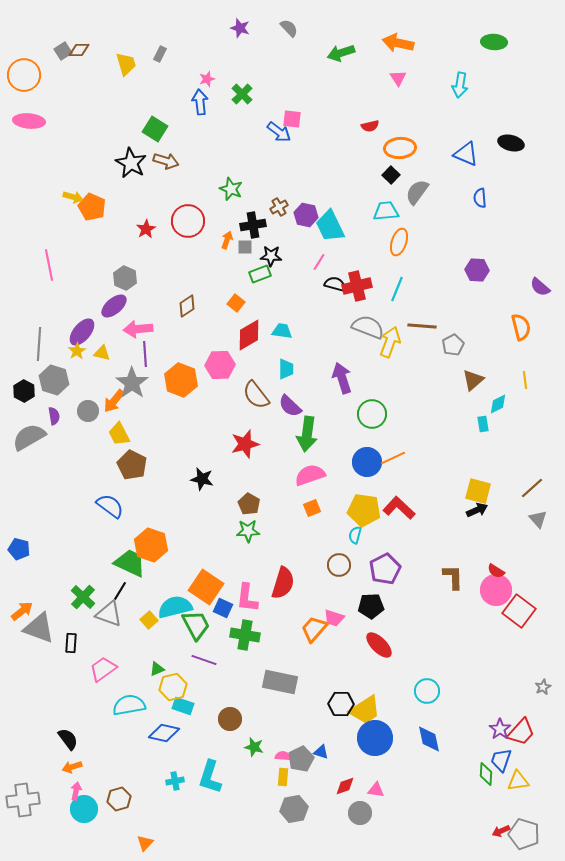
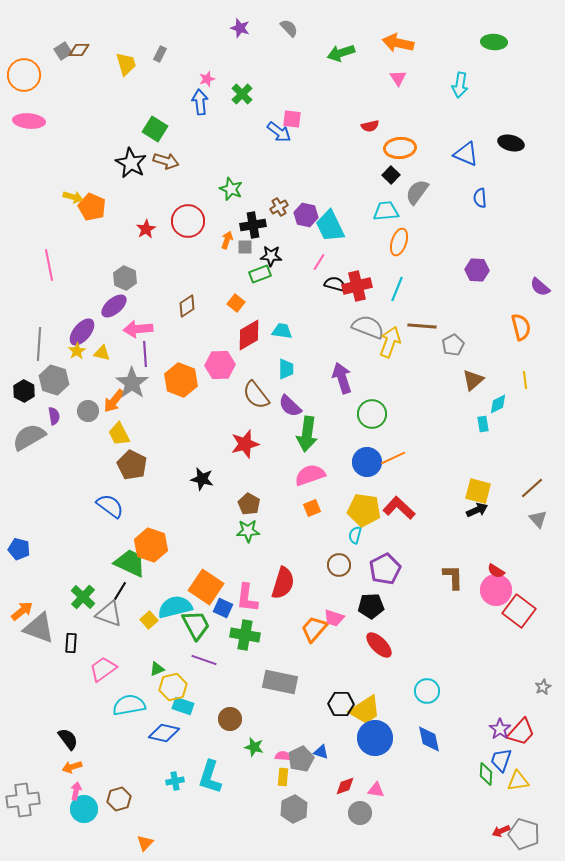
gray hexagon at (294, 809): rotated 16 degrees counterclockwise
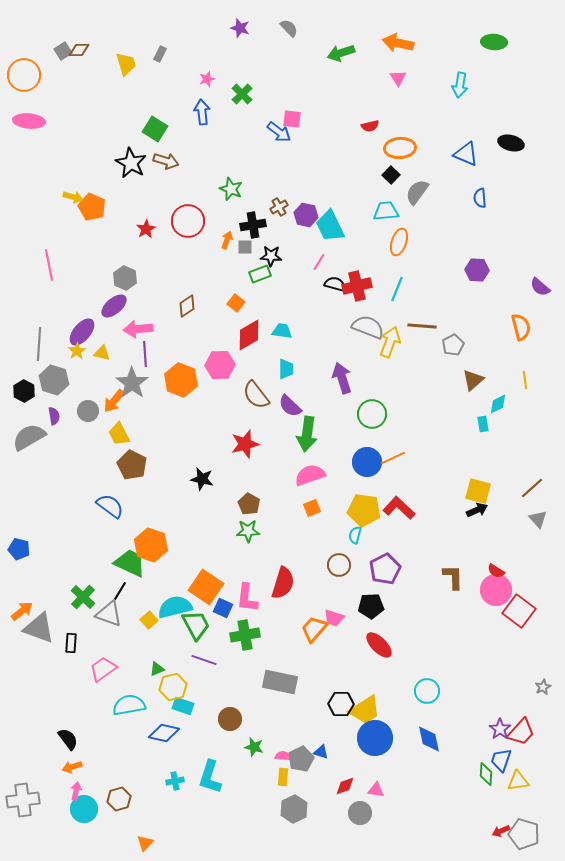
blue arrow at (200, 102): moved 2 px right, 10 px down
green cross at (245, 635): rotated 20 degrees counterclockwise
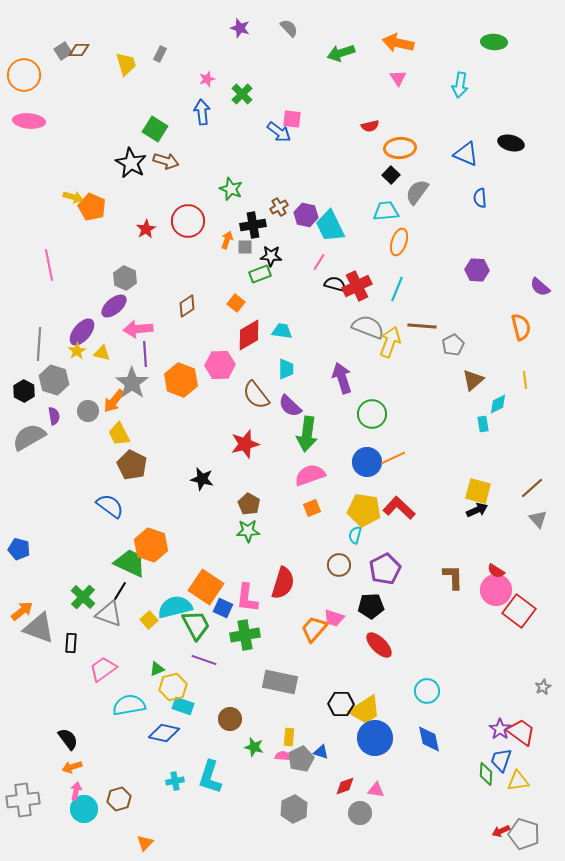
red cross at (357, 286): rotated 12 degrees counterclockwise
red trapezoid at (521, 732): rotated 96 degrees counterclockwise
yellow rectangle at (283, 777): moved 6 px right, 40 px up
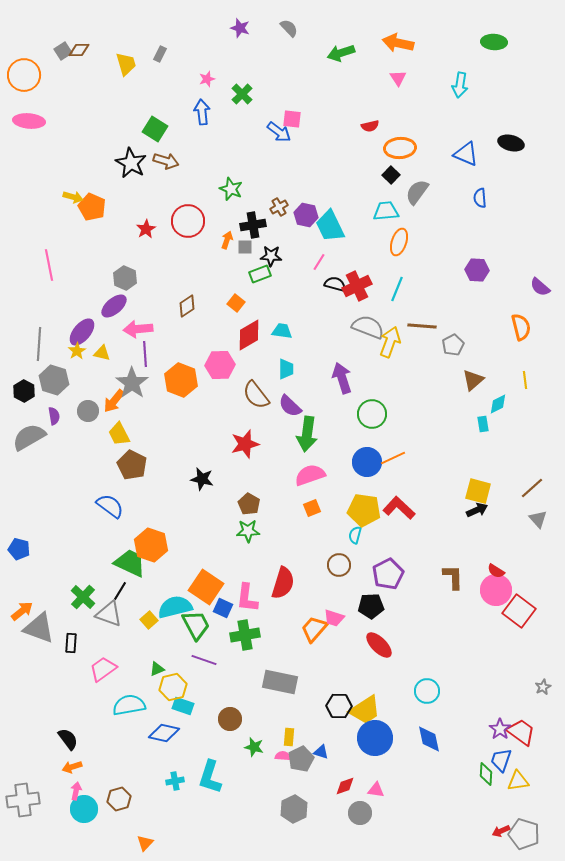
purple pentagon at (385, 569): moved 3 px right, 5 px down
black hexagon at (341, 704): moved 2 px left, 2 px down
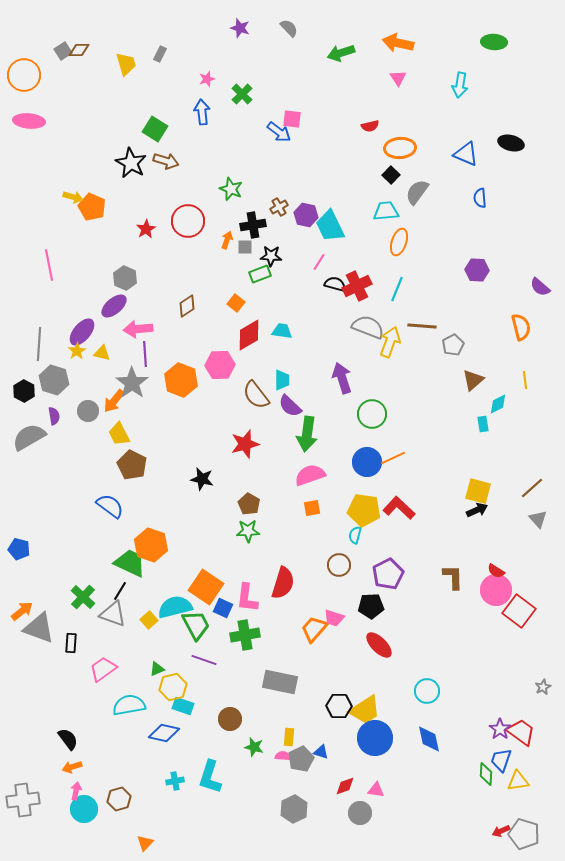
cyan trapezoid at (286, 369): moved 4 px left, 11 px down
orange square at (312, 508): rotated 12 degrees clockwise
gray triangle at (109, 614): moved 4 px right
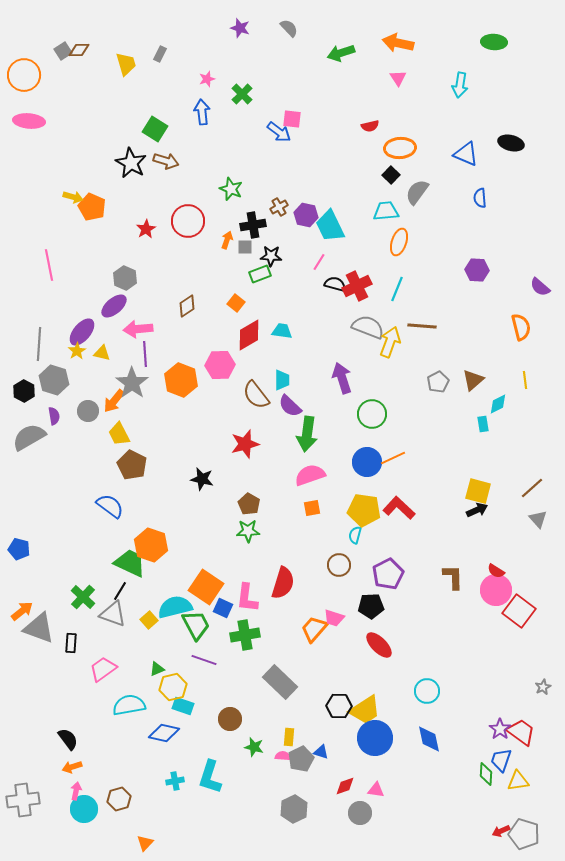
gray pentagon at (453, 345): moved 15 px left, 37 px down
gray rectangle at (280, 682): rotated 32 degrees clockwise
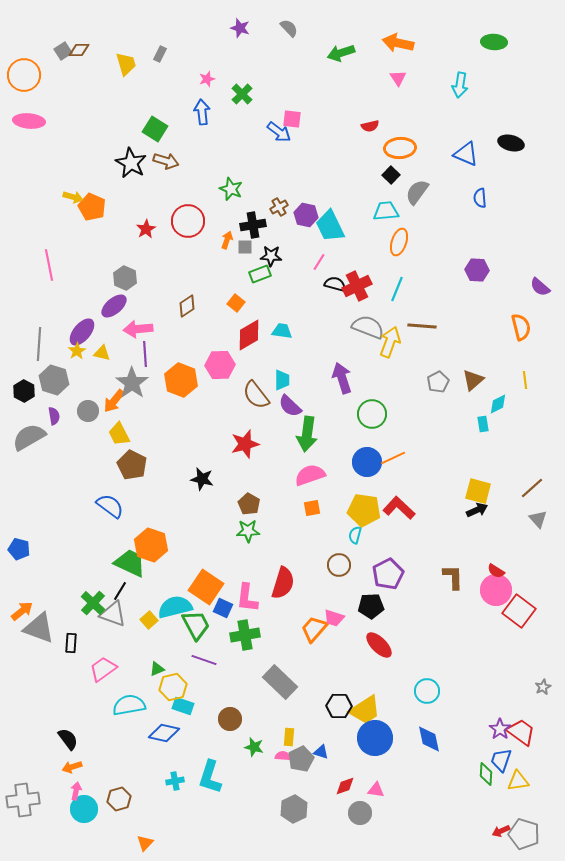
green cross at (83, 597): moved 10 px right, 6 px down
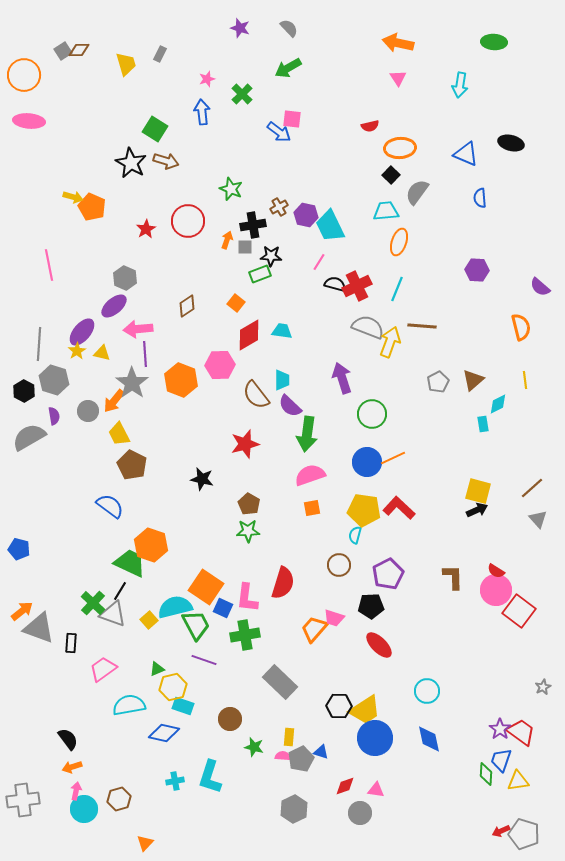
green arrow at (341, 53): moved 53 px left, 15 px down; rotated 12 degrees counterclockwise
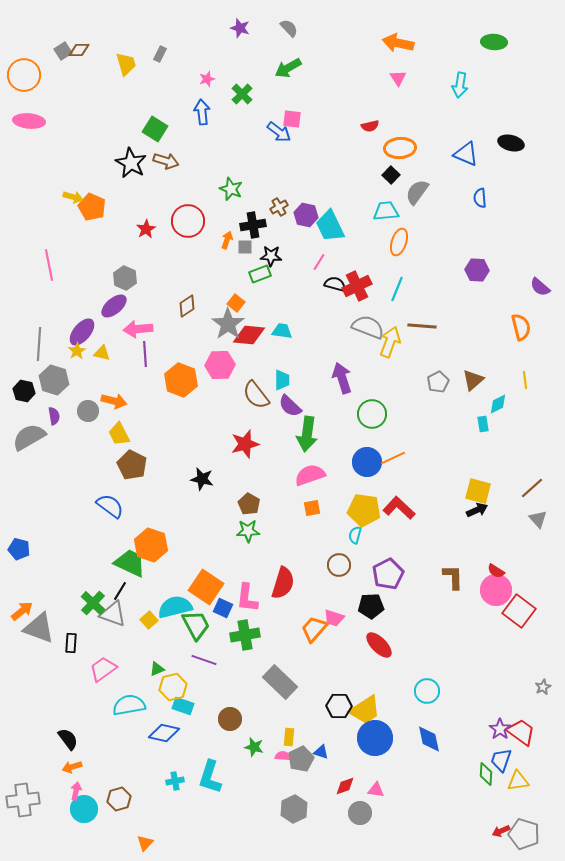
red diamond at (249, 335): rotated 36 degrees clockwise
gray star at (132, 383): moved 96 px right, 59 px up
black hexagon at (24, 391): rotated 15 degrees counterclockwise
orange arrow at (114, 401): rotated 115 degrees counterclockwise
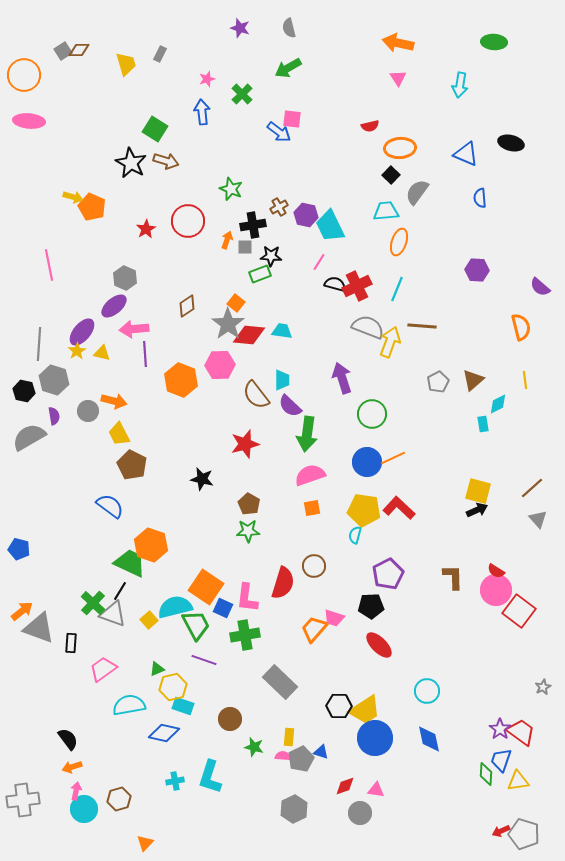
gray semicircle at (289, 28): rotated 150 degrees counterclockwise
pink arrow at (138, 329): moved 4 px left
brown circle at (339, 565): moved 25 px left, 1 px down
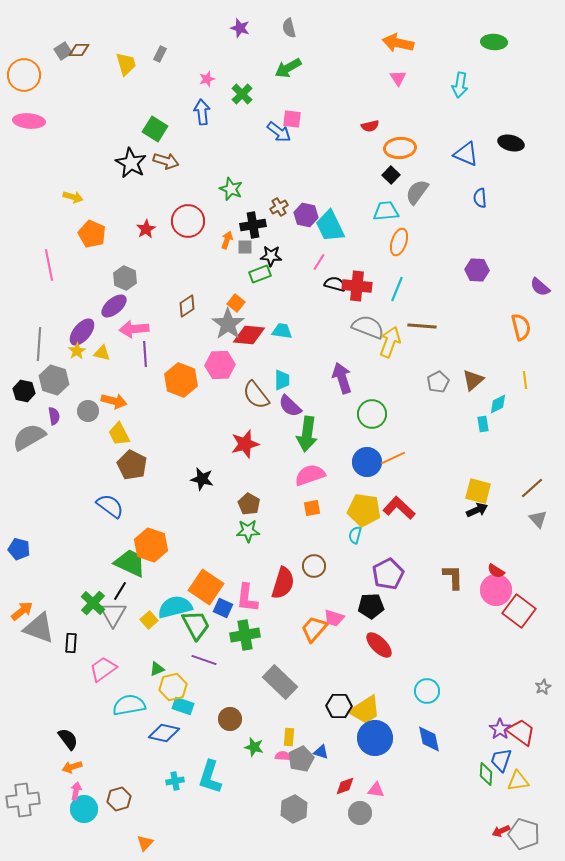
orange pentagon at (92, 207): moved 27 px down
red cross at (357, 286): rotated 32 degrees clockwise
gray triangle at (113, 614): rotated 40 degrees clockwise
